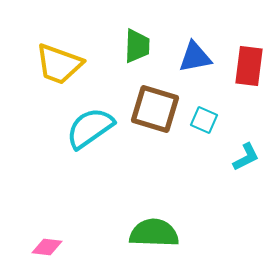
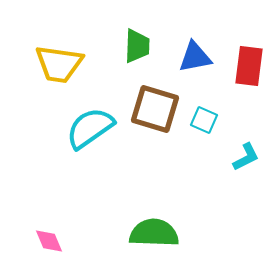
yellow trapezoid: rotated 12 degrees counterclockwise
pink diamond: moved 2 px right, 6 px up; rotated 60 degrees clockwise
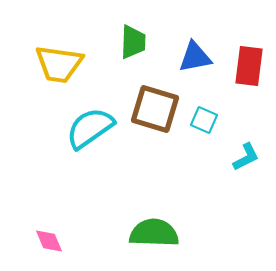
green trapezoid: moved 4 px left, 4 px up
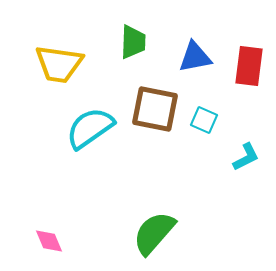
brown square: rotated 6 degrees counterclockwise
green semicircle: rotated 51 degrees counterclockwise
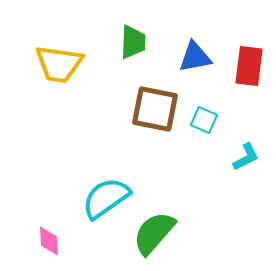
cyan semicircle: moved 16 px right, 70 px down
pink diamond: rotated 20 degrees clockwise
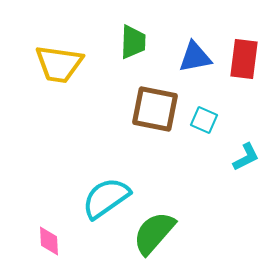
red rectangle: moved 5 px left, 7 px up
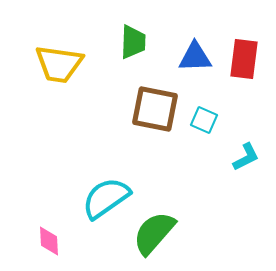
blue triangle: rotated 9 degrees clockwise
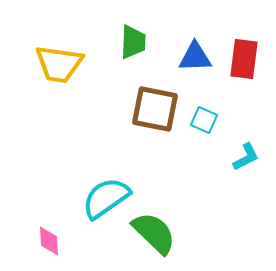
green semicircle: rotated 93 degrees clockwise
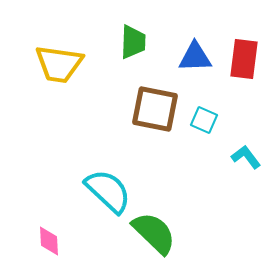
cyan L-shape: rotated 100 degrees counterclockwise
cyan semicircle: moved 2 px right, 7 px up; rotated 78 degrees clockwise
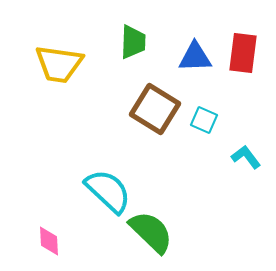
red rectangle: moved 1 px left, 6 px up
brown square: rotated 21 degrees clockwise
green semicircle: moved 3 px left, 1 px up
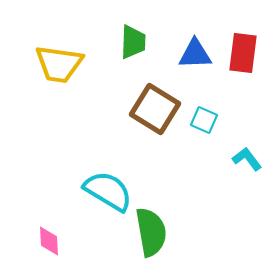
blue triangle: moved 3 px up
cyan L-shape: moved 1 px right, 2 px down
cyan semicircle: rotated 12 degrees counterclockwise
green semicircle: rotated 36 degrees clockwise
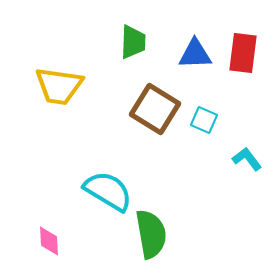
yellow trapezoid: moved 22 px down
green semicircle: moved 2 px down
